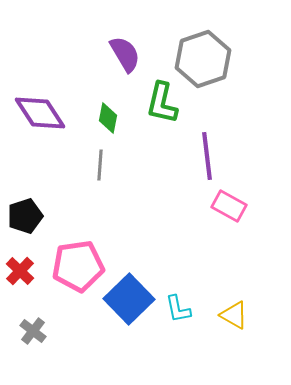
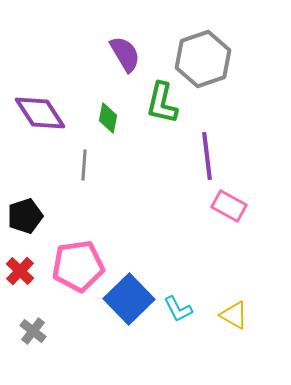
gray line: moved 16 px left
cyan L-shape: rotated 16 degrees counterclockwise
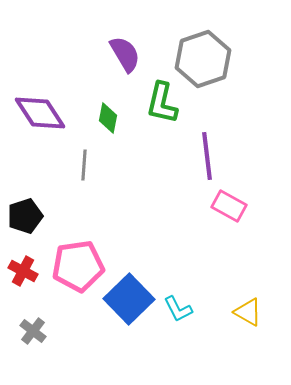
red cross: moved 3 px right; rotated 16 degrees counterclockwise
yellow triangle: moved 14 px right, 3 px up
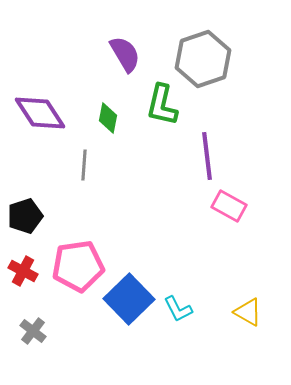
green L-shape: moved 2 px down
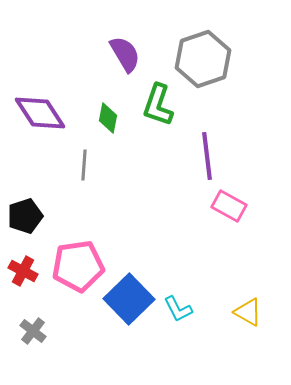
green L-shape: moved 4 px left; rotated 6 degrees clockwise
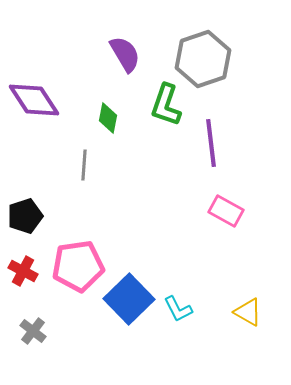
green L-shape: moved 8 px right
purple diamond: moved 6 px left, 13 px up
purple line: moved 4 px right, 13 px up
pink rectangle: moved 3 px left, 5 px down
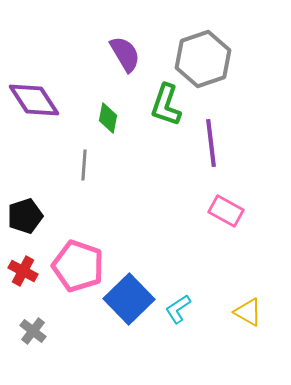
pink pentagon: rotated 27 degrees clockwise
cyan L-shape: rotated 84 degrees clockwise
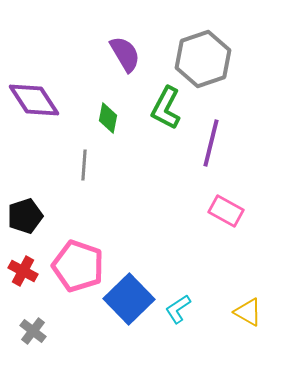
green L-shape: moved 3 px down; rotated 9 degrees clockwise
purple line: rotated 21 degrees clockwise
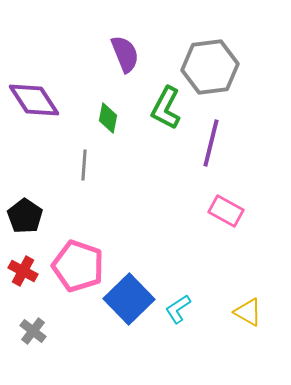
purple semicircle: rotated 9 degrees clockwise
gray hexagon: moved 7 px right, 8 px down; rotated 12 degrees clockwise
black pentagon: rotated 20 degrees counterclockwise
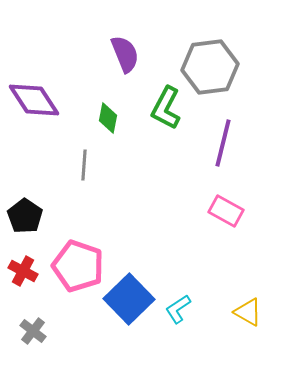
purple line: moved 12 px right
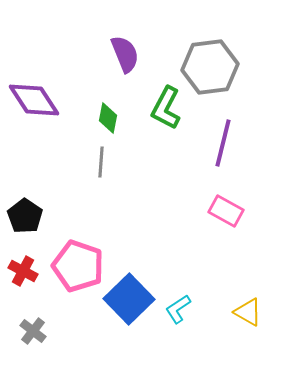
gray line: moved 17 px right, 3 px up
